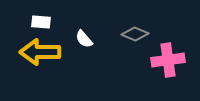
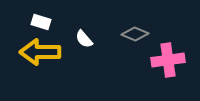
white rectangle: rotated 12 degrees clockwise
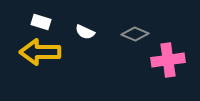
white semicircle: moved 1 px right, 7 px up; rotated 24 degrees counterclockwise
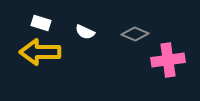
white rectangle: moved 1 px down
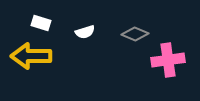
white semicircle: rotated 42 degrees counterclockwise
yellow arrow: moved 9 px left, 4 px down
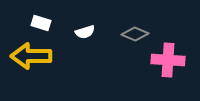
pink cross: rotated 12 degrees clockwise
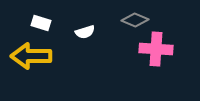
gray diamond: moved 14 px up
pink cross: moved 12 px left, 11 px up
